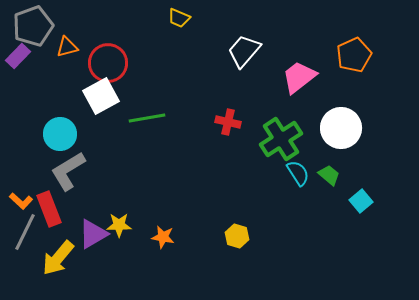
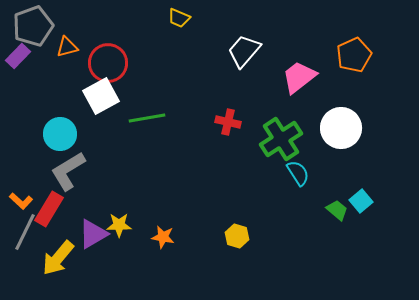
green trapezoid: moved 8 px right, 35 px down
red rectangle: rotated 52 degrees clockwise
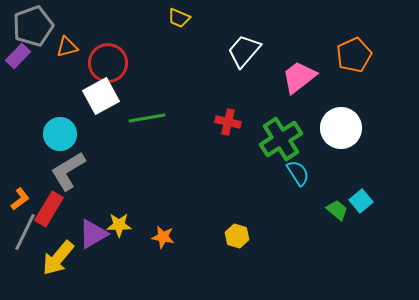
orange L-shape: moved 1 px left, 2 px up; rotated 80 degrees counterclockwise
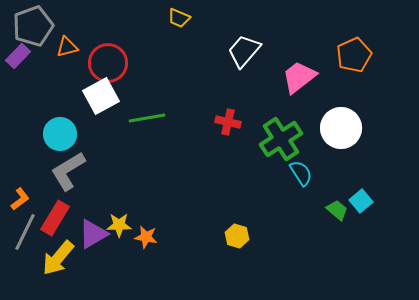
cyan semicircle: moved 3 px right
red rectangle: moved 6 px right, 9 px down
orange star: moved 17 px left
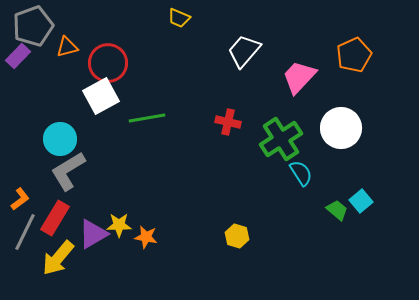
pink trapezoid: rotated 9 degrees counterclockwise
cyan circle: moved 5 px down
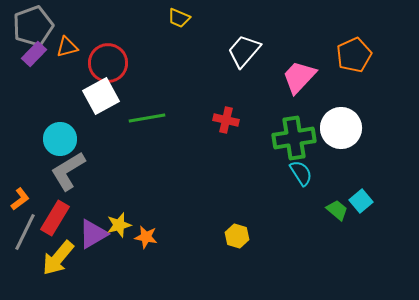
purple rectangle: moved 16 px right, 2 px up
red cross: moved 2 px left, 2 px up
green cross: moved 13 px right, 1 px up; rotated 24 degrees clockwise
yellow star: rotated 15 degrees counterclockwise
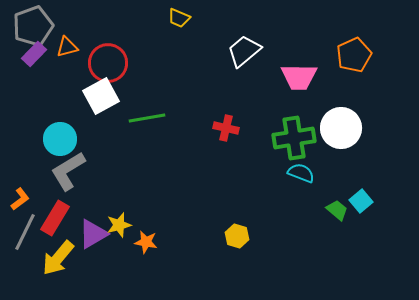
white trapezoid: rotated 9 degrees clockwise
pink trapezoid: rotated 132 degrees counterclockwise
red cross: moved 8 px down
cyan semicircle: rotated 36 degrees counterclockwise
orange star: moved 5 px down
